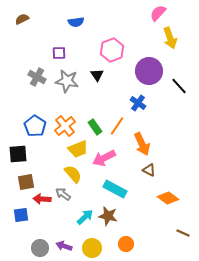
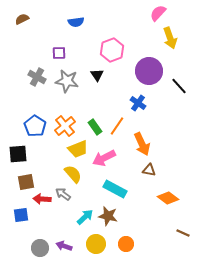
brown triangle: rotated 16 degrees counterclockwise
yellow circle: moved 4 px right, 4 px up
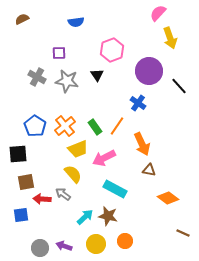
orange circle: moved 1 px left, 3 px up
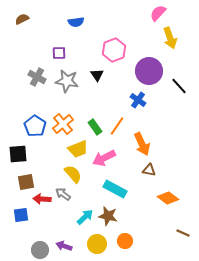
pink hexagon: moved 2 px right
blue cross: moved 3 px up
orange cross: moved 2 px left, 2 px up
yellow circle: moved 1 px right
gray circle: moved 2 px down
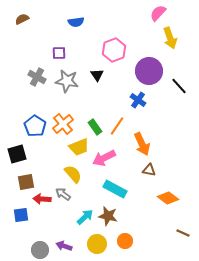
yellow trapezoid: moved 1 px right, 2 px up
black square: moved 1 px left; rotated 12 degrees counterclockwise
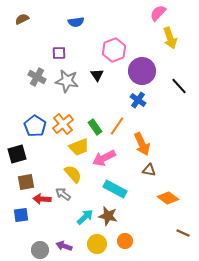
purple circle: moved 7 px left
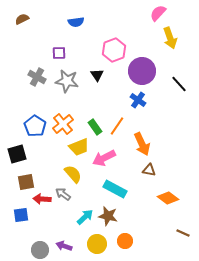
black line: moved 2 px up
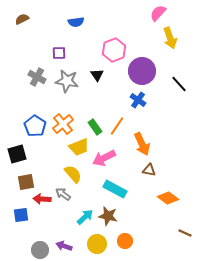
brown line: moved 2 px right
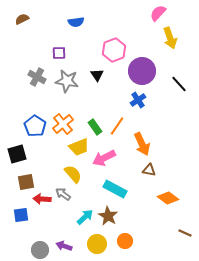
blue cross: rotated 21 degrees clockwise
brown star: rotated 18 degrees clockwise
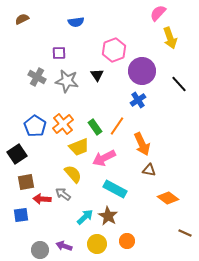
black square: rotated 18 degrees counterclockwise
orange circle: moved 2 px right
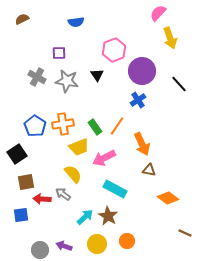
orange cross: rotated 30 degrees clockwise
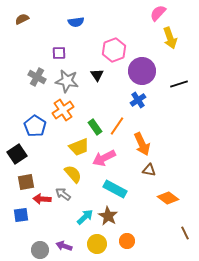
black line: rotated 66 degrees counterclockwise
orange cross: moved 14 px up; rotated 25 degrees counterclockwise
brown line: rotated 40 degrees clockwise
